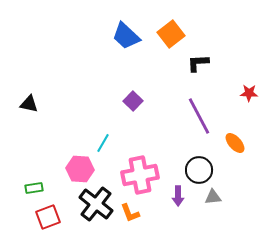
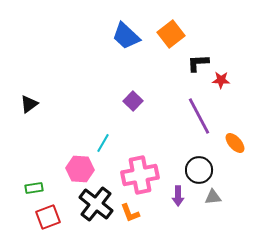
red star: moved 28 px left, 13 px up
black triangle: rotated 48 degrees counterclockwise
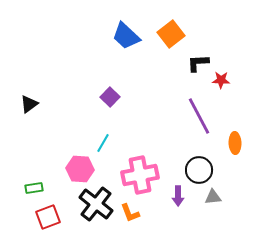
purple square: moved 23 px left, 4 px up
orange ellipse: rotated 40 degrees clockwise
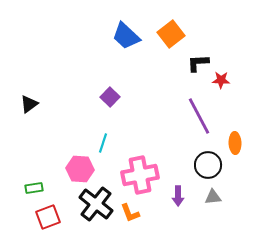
cyan line: rotated 12 degrees counterclockwise
black circle: moved 9 px right, 5 px up
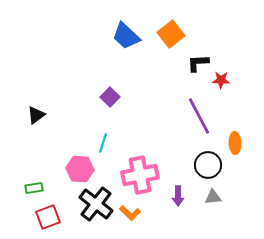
black triangle: moved 7 px right, 11 px down
orange L-shape: rotated 25 degrees counterclockwise
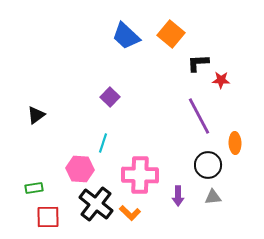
orange square: rotated 12 degrees counterclockwise
pink cross: rotated 12 degrees clockwise
red square: rotated 20 degrees clockwise
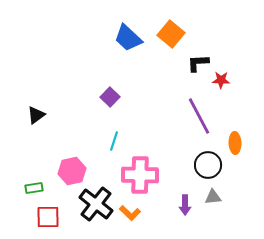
blue trapezoid: moved 2 px right, 2 px down
cyan line: moved 11 px right, 2 px up
pink hexagon: moved 8 px left, 2 px down; rotated 16 degrees counterclockwise
purple arrow: moved 7 px right, 9 px down
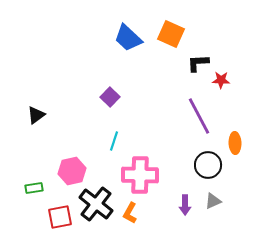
orange square: rotated 16 degrees counterclockwise
gray triangle: moved 4 px down; rotated 18 degrees counterclockwise
orange L-shape: rotated 75 degrees clockwise
red square: moved 12 px right; rotated 10 degrees counterclockwise
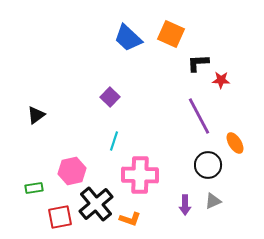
orange ellipse: rotated 30 degrees counterclockwise
black cross: rotated 12 degrees clockwise
orange L-shape: moved 6 px down; rotated 100 degrees counterclockwise
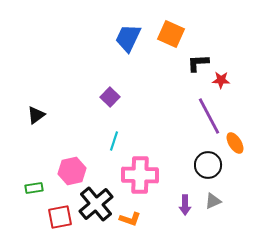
blue trapezoid: rotated 72 degrees clockwise
purple line: moved 10 px right
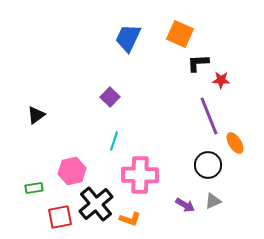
orange square: moved 9 px right
purple line: rotated 6 degrees clockwise
purple arrow: rotated 60 degrees counterclockwise
